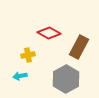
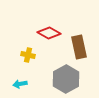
brown rectangle: rotated 40 degrees counterclockwise
yellow cross: rotated 24 degrees clockwise
cyan arrow: moved 8 px down
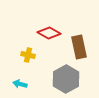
cyan arrow: rotated 24 degrees clockwise
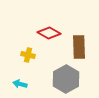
brown rectangle: rotated 10 degrees clockwise
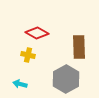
red diamond: moved 12 px left
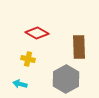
yellow cross: moved 4 px down
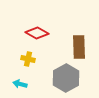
gray hexagon: moved 1 px up
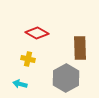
brown rectangle: moved 1 px right, 1 px down
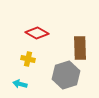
gray hexagon: moved 3 px up; rotated 12 degrees clockwise
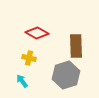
brown rectangle: moved 4 px left, 2 px up
yellow cross: moved 1 px right, 1 px up
cyan arrow: moved 2 px right, 3 px up; rotated 40 degrees clockwise
